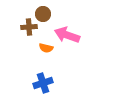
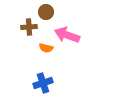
brown circle: moved 3 px right, 2 px up
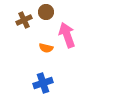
brown cross: moved 5 px left, 7 px up; rotated 21 degrees counterclockwise
pink arrow: rotated 50 degrees clockwise
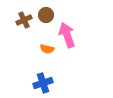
brown circle: moved 3 px down
orange semicircle: moved 1 px right, 1 px down
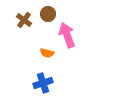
brown circle: moved 2 px right, 1 px up
brown cross: rotated 28 degrees counterclockwise
orange semicircle: moved 4 px down
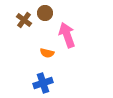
brown circle: moved 3 px left, 1 px up
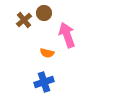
brown circle: moved 1 px left
brown cross: rotated 14 degrees clockwise
blue cross: moved 1 px right, 1 px up
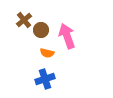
brown circle: moved 3 px left, 17 px down
pink arrow: moved 1 px down
blue cross: moved 1 px right, 3 px up
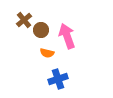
blue cross: moved 13 px right
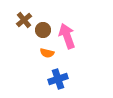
brown circle: moved 2 px right
